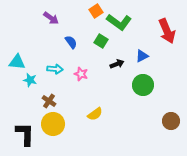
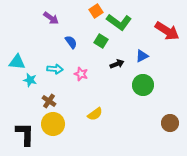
red arrow: rotated 35 degrees counterclockwise
brown circle: moved 1 px left, 2 px down
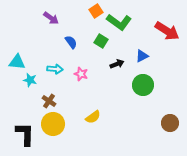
yellow semicircle: moved 2 px left, 3 px down
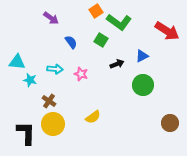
green square: moved 1 px up
black L-shape: moved 1 px right, 1 px up
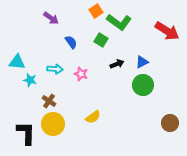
blue triangle: moved 6 px down
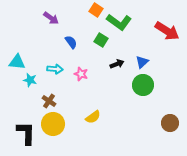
orange square: moved 1 px up; rotated 24 degrees counterclockwise
blue triangle: rotated 16 degrees counterclockwise
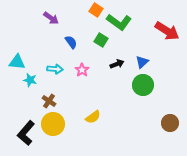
pink star: moved 1 px right, 4 px up; rotated 16 degrees clockwise
black L-shape: rotated 140 degrees counterclockwise
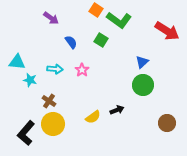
green L-shape: moved 2 px up
black arrow: moved 46 px down
brown circle: moved 3 px left
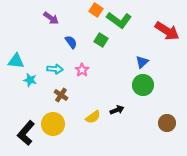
cyan triangle: moved 1 px left, 1 px up
brown cross: moved 12 px right, 6 px up
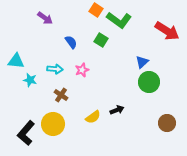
purple arrow: moved 6 px left
pink star: rotated 16 degrees clockwise
green circle: moved 6 px right, 3 px up
